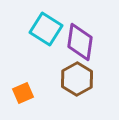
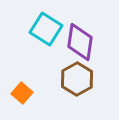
orange square: moved 1 px left; rotated 25 degrees counterclockwise
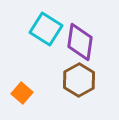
brown hexagon: moved 2 px right, 1 px down
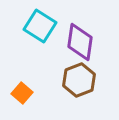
cyan square: moved 6 px left, 3 px up
brown hexagon: rotated 8 degrees clockwise
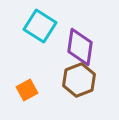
purple diamond: moved 5 px down
orange square: moved 5 px right, 3 px up; rotated 20 degrees clockwise
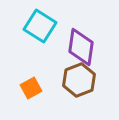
purple diamond: moved 1 px right
orange square: moved 4 px right, 2 px up
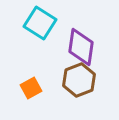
cyan square: moved 3 px up
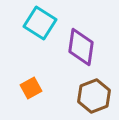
brown hexagon: moved 15 px right, 16 px down
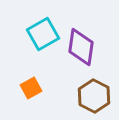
cyan square: moved 3 px right, 11 px down; rotated 28 degrees clockwise
brown hexagon: rotated 12 degrees counterclockwise
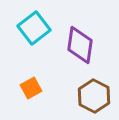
cyan square: moved 9 px left, 6 px up; rotated 8 degrees counterclockwise
purple diamond: moved 1 px left, 2 px up
